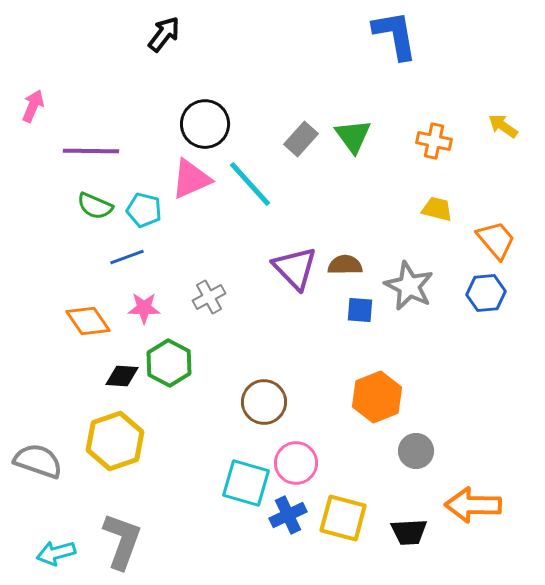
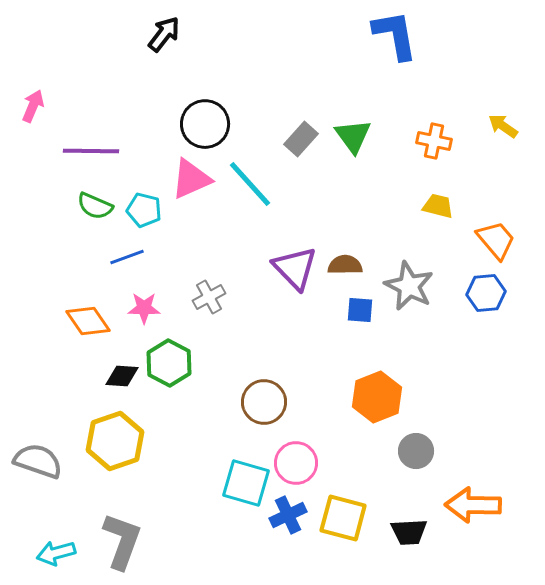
yellow trapezoid: moved 1 px right, 3 px up
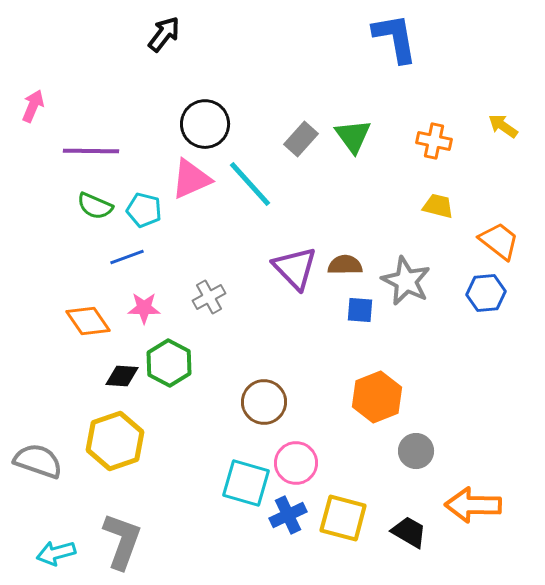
blue L-shape: moved 3 px down
orange trapezoid: moved 3 px right, 1 px down; rotated 12 degrees counterclockwise
gray star: moved 3 px left, 5 px up
black trapezoid: rotated 147 degrees counterclockwise
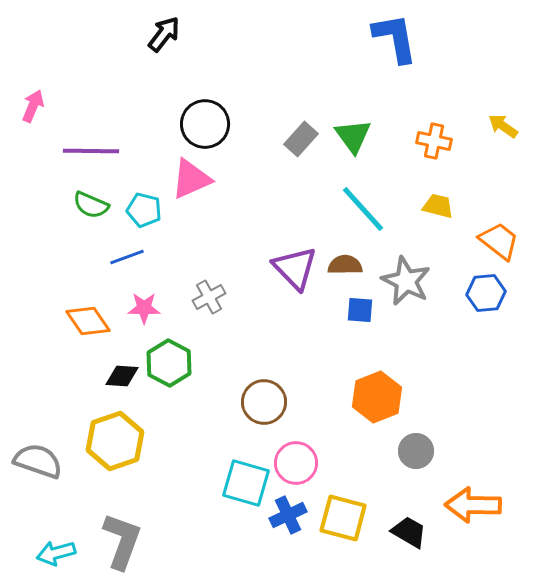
cyan line: moved 113 px right, 25 px down
green semicircle: moved 4 px left, 1 px up
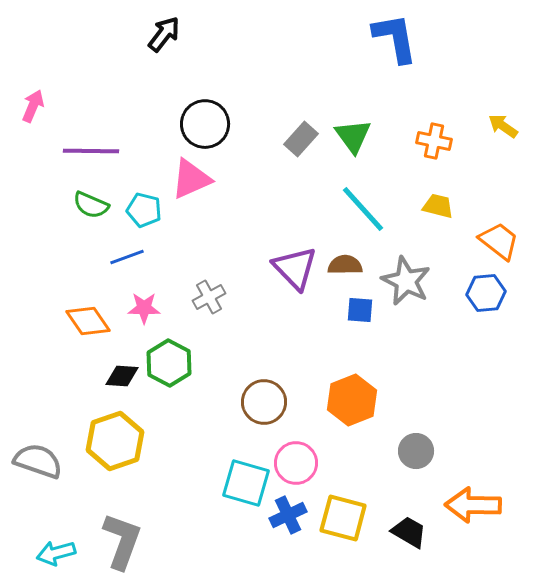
orange hexagon: moved 25 px left, 3 px down
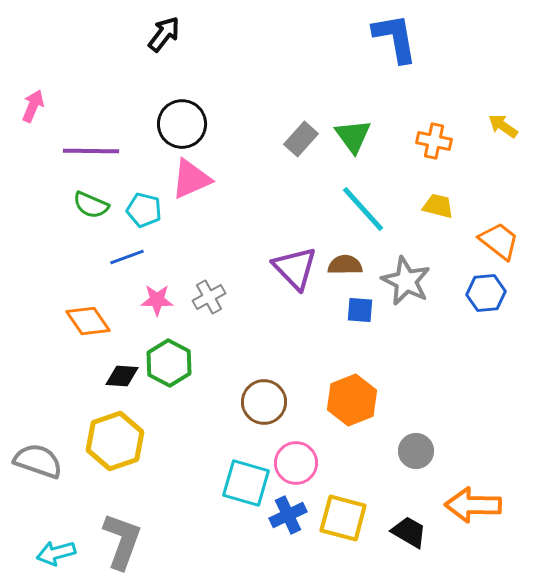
black circle: moved 23 px left
pink star: moved 13 px right, 8 px up
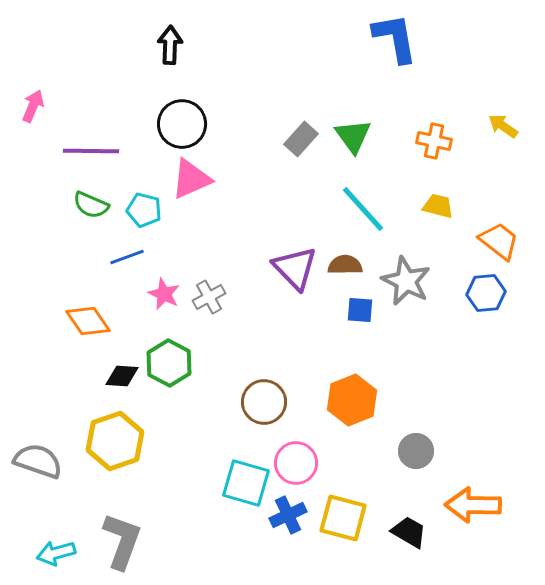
black arrow: moved 6 px right, 11 px down; rotated 36 degrees counterclockwise
pink star: moved 7 px right, 6 px up; rotated 24 degrees clockwise
